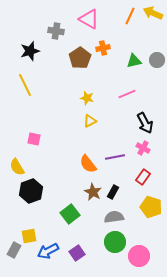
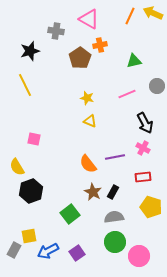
orange cross: moved 3 px left, 3 px up
gray circle: moved 26 px down
yellow triangle: rotated 48 degrees clockwise
red rectangle: rotated 49 degrees clockwise
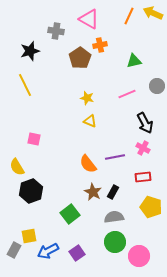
orange line: moved 1 px left
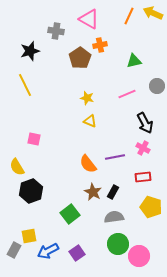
green circle: moved 3 px right, 2 px down
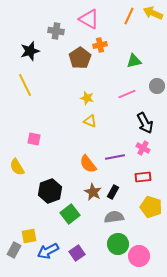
black hexagon: moved 19 px right
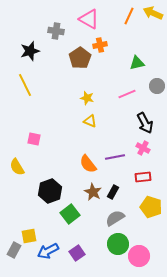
green triangle: moved 3 px right, 2 px down
gray semicircle: moved 1 px right, 1 px down; rotated 24 degrees counterclockwise
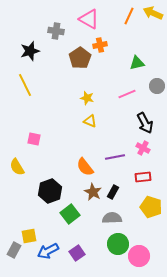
orange semicircle: moved 3 px left, 3 px down
gray semicircle: moved 3 px left; rotated 30 degrees clockwise
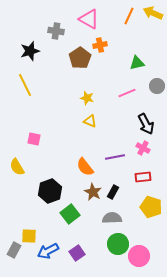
pink line: moved 1 px up
black arrow: moved 1 px right, 1 px down
yellow square: rotated 14 degrees clockwise
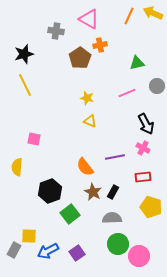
black star: moved 6 px left, 3 px down
yellow semicircle: rotated 36 degrees clockwise
